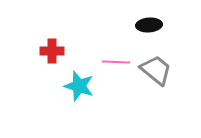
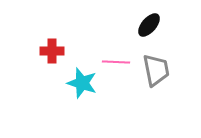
black ellipse: rotated 45 degrees counterclockwise
gray trapezoid: rotated 40 degrees clockwise
cyan star: moved 3 px right, 3 px up
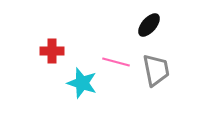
pink line: rotated 12 degrees clockwise
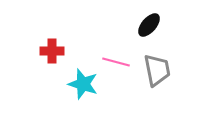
gray trapezoid: moved 1 px right
cyan star: moved 1 px right, 1 px down
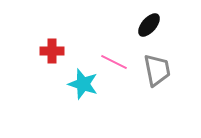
pink line: moved 2 px left; rotated 12 degrees clockwise
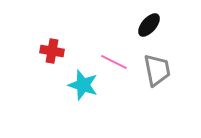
red cross: rotated 10 degrees clockwise
cyan star: moved 1 px down
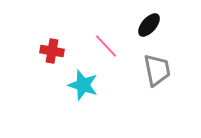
pink line: moved 8 px left, 16 px up; rotated 20 degrees clockwise
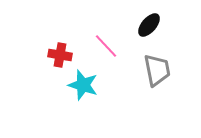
red cross: moved 8 px right, 4 px down
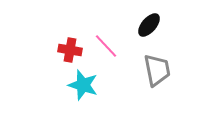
red cross: moved 10 px right, 5 px up
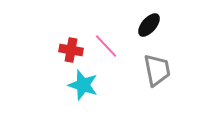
red cross: moved 1 px right
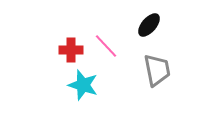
red cross: rotated 10 degrees counterclockwise
